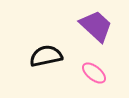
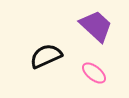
black semicircle: rotated 12 degrees counterclockwise
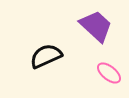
pink ellipse: moved 15 px right
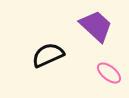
black semicircle: moved 2 px right, 1 px up
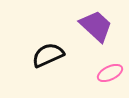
pink ellipse: moved 1 px right; rotated 65 degrees counterclockwise
